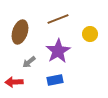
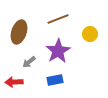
brown ellipse: moved 1 px left
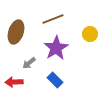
brown line: moved 5 px left
brown ellipse: moved 3 px left
purple star: moved 2 px left, 3 px up
gray arrow: moved 1 px down
blue rectangle: rotated 56 degrees clockwise
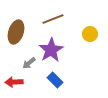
purple star: moved 5 px left, 2 px down
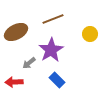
brown ellipse: rotated 45 degrees clockwise
blue rectangle: moved 2 px right
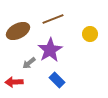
brown ellipse: moved 2 px right, 1 px up
purple star: moved 1 px left
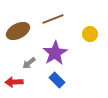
purple star: moved 5 px right, 3 px down
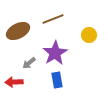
yellow circle: moved 1 px left, 1 px down
blue rectangle: rotated 35 degrees clockwise
